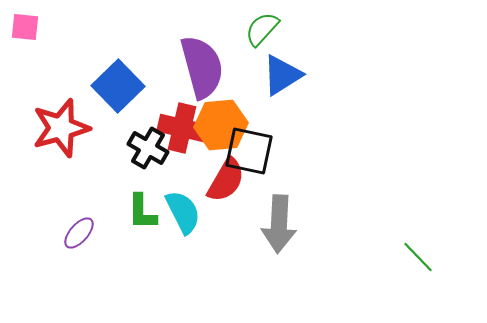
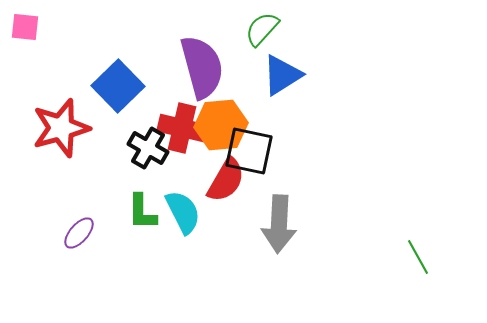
green line: rotated 15 degrees clockwise
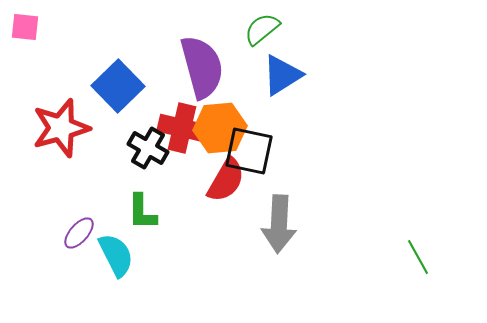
green semicircle: rotated 9 degrees clockwise
orange hexagon: moved 1 px left, 3 px down
cyan semicircle: moved 67 px left, 43 px down
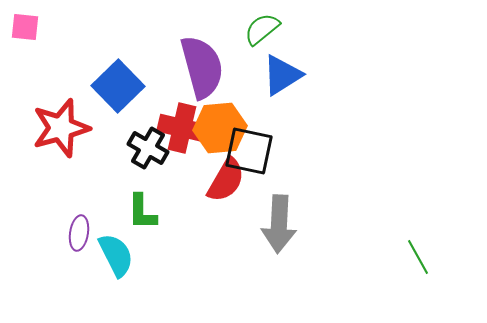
purple ellipse: rotated 32 degrees counterclockwise
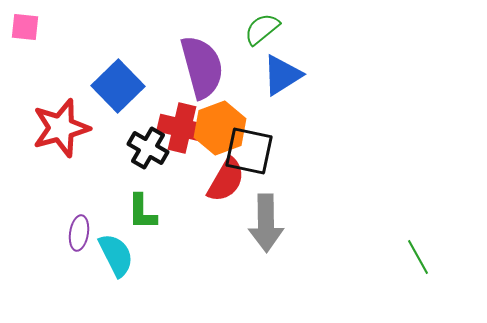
orange hexagon: rotated 15 degrees counterclockwise
gray arrow: moved 13 px left, 1 px up; rotated 4 degrees counterclockwise
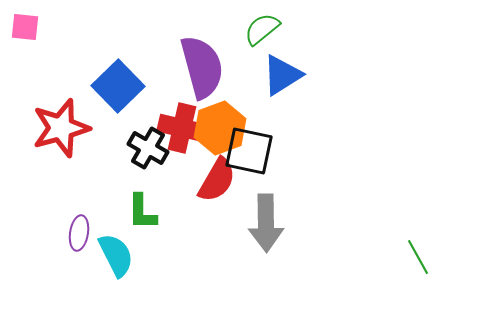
red semicircle: moved 9 px left
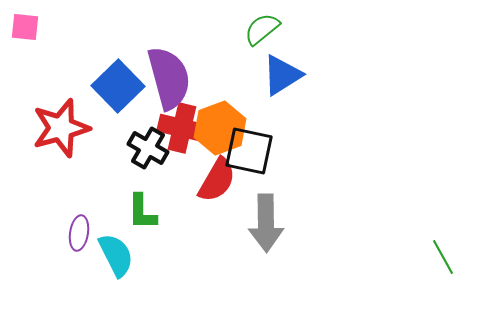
purple semicircle: moved 33 px left, 11 px down
green line: moved 25 px right
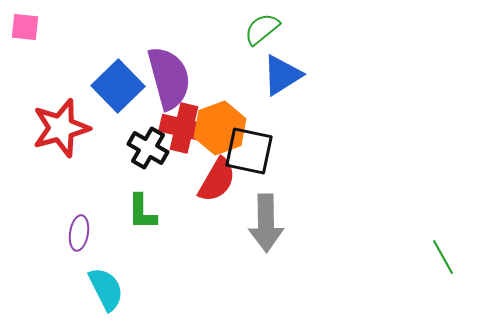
red cross: moved 2 px right
cyan semicircle: moved 10 px left, 34 px down
